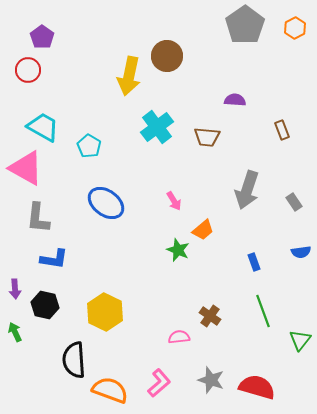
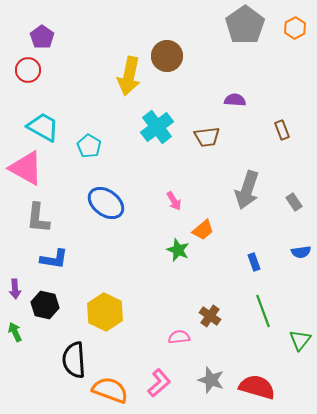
brown trapezoid: rotated 12 degrees counterclockwise
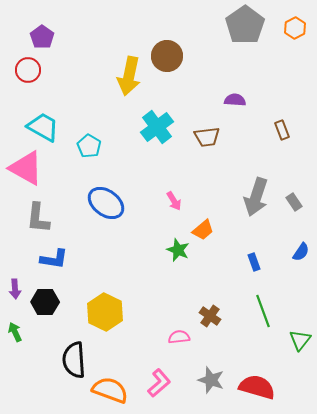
gray arrow: moved 9 px right, 7 px down
blue semicircle: rotated 48 degrees counterclockwise
black hexagon: moved 3 px up; rotated 12 degrees counterclockwise
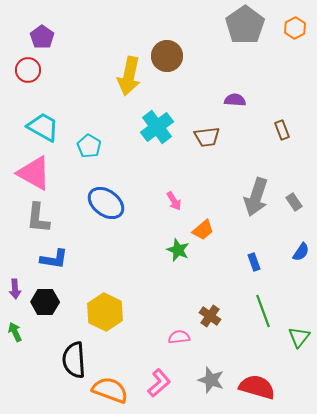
pink triangle: moved 8 px right, 5 px down
green triangle: moved 1 px left, 3 px up
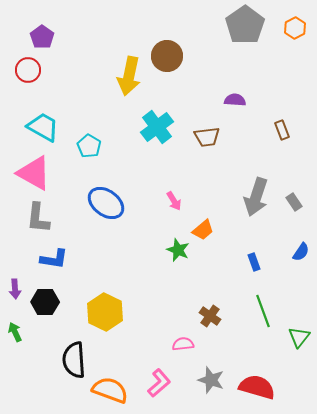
pink semicircle: moved 4 px right, 7 px down
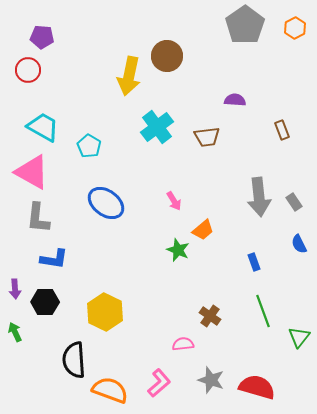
purple pentagon: rotated 30 degrees counterclockwise
pink triangle: moved 2 px left, 1 px up
gray arrow: moved 3 px right; rotated 24 degrees counterclockwise
blue semicircle: moved 2 px left, 8 px up; rotated 120 degrees clockwise
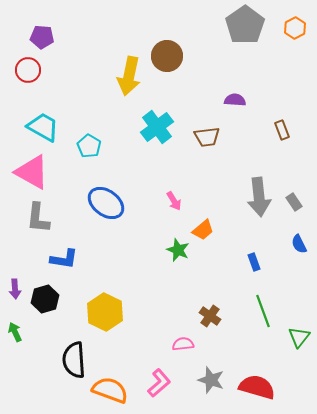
blue L-shape: moved 10 px right
black hexagon: moved 3 px up; rotated 16 degrees counterclockwise
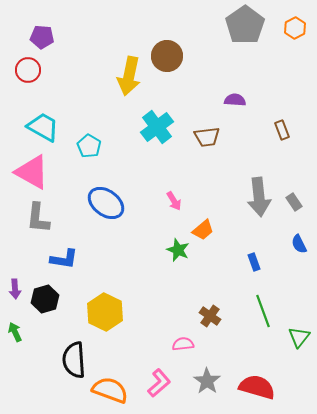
gray star: moved 4 px left, 1 px down; rotated 16 degrees clockwise
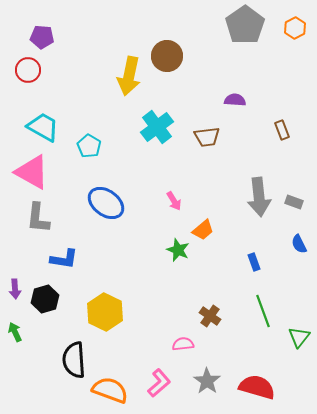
gray rectangle: rotated 36 degrees counterclockwise
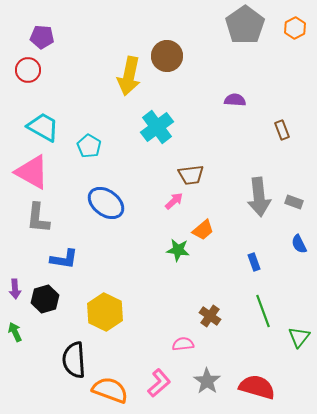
brown trapezoid: moved 16 px left, 38 px down
pink arrow: rotated 102 degrees counterclockwise
green star: rotated 15 degrees counterclockwise
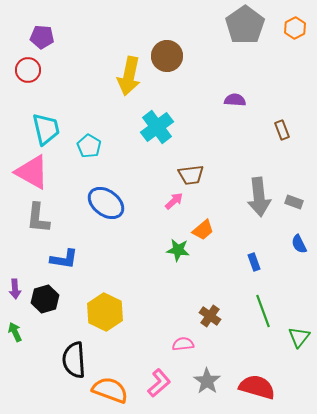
cyan trapezoid: moved 3 px right, 2 px down; rotated 48 degrees clockwise
